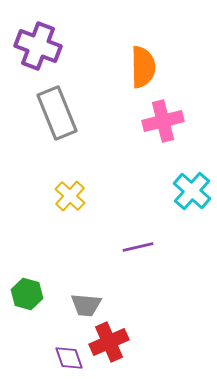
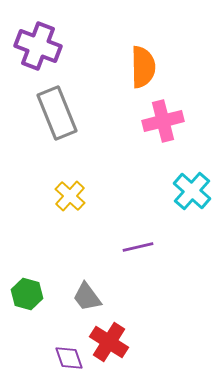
gray trapezoid: moved 1 px right, 8 px up; rotated 48 degrees clockwise
red cross: rotated 33 degrees counterclockwise
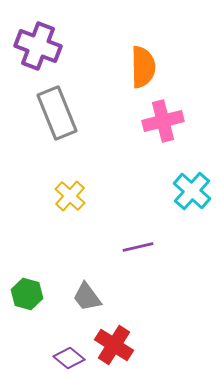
red cross: moved 5 px right, 3 px down
purple diamond: rotated 32 degrees counterclockwise
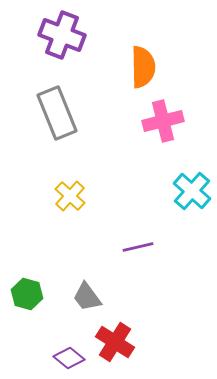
purple cross: moved 24 px right, 11 px up
red cross: moved 1 px right, 3 px up
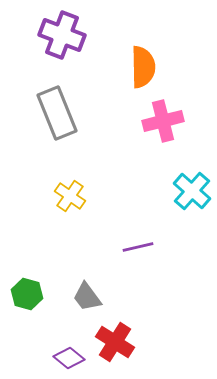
yellow cross: rotated 8 degrees counterclockwise
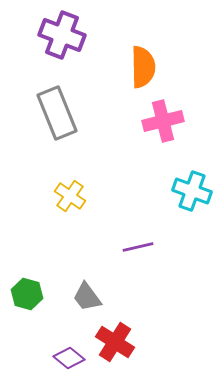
cyan cross: rotated 21 degrees counterclockwise
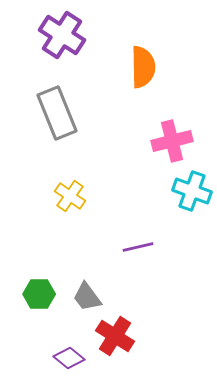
purple cross: rotated 12 degrees clockwise
pink cross: moved 9 px right, 20 px down
green hexagon: moved 12 px right; rotated 16 degrees counterclockwise
red cross: moved 6 px up
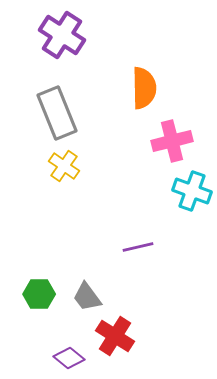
orange semicircle: moved 1 px right, 21 px down
yellow cross: moved 6 px left, 30 px up
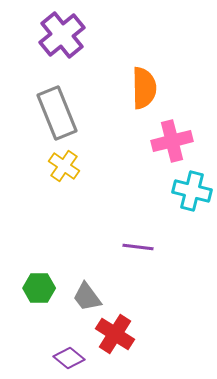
purple cross: rotated 18 degrees clockwise
cyan cross: rotated 6 degrees counterclockwise
purple line: rotated 20 degrees clockwise
green hexagon: moved 6 px up
red cross: moved 2 px up
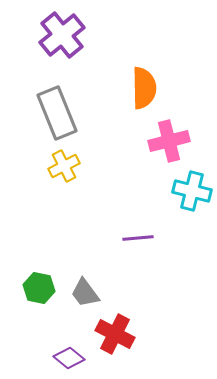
pink cross: moved 3 px left
yellow cross: rotated 28 degrees clockwise
purple line: moved 9 px up; rotated 12 degrees counterclockwise
green hexagon: rotated 12 degrees clockwise
gray trapezoid: moved 2 px left, 4 px up
red cross: rotated 6 degrees counterclockwise
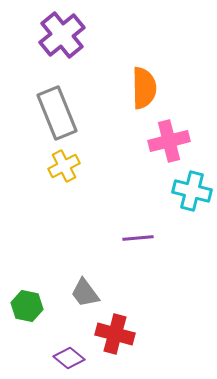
green hexagon: moved 12 px left, 18 px down
red cross: rotated 12 degrees counterclockwise
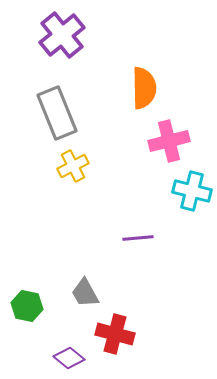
yellow cross: moved 9 px right
gray trapezoid: rotated 8 degrees clockwise
